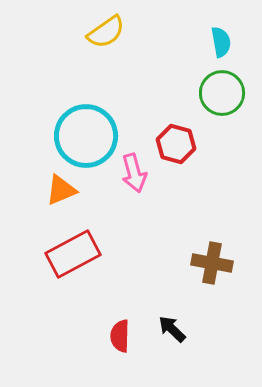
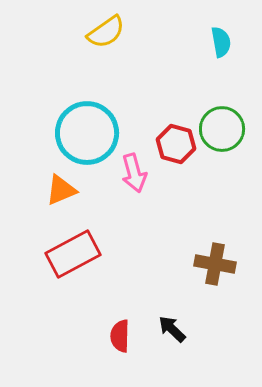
green circle: moved 36 px down
cyan circle: moved 1 px right, 3 px up
brown cross: moved 3 px right, 1 px down
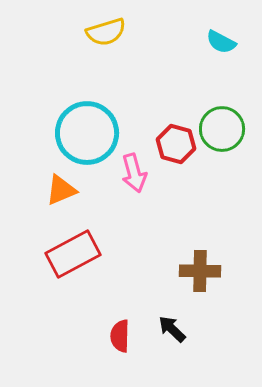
yellow semicircle: rotated 18 degrees clockwise
cyan semicircle: rotated 128 degrees clockwise
brown cross: moved 15 px left, 7 px down; rotated 9 degrees counterclockwise
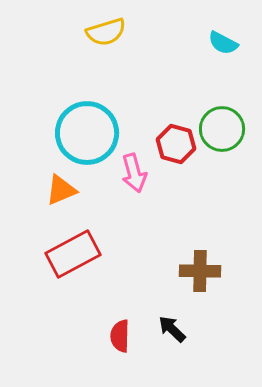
cyan semicircle: moved 2 px right, 1 px down
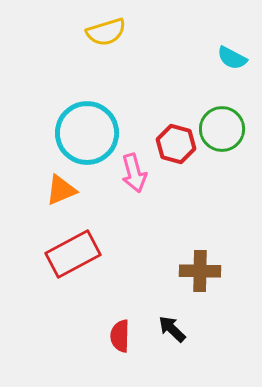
cyan semicircle: moved 9 px right, 15 px down
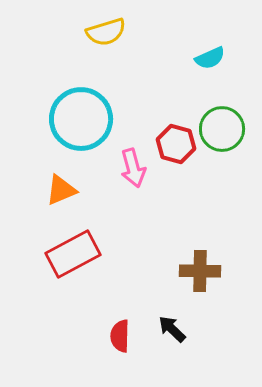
cyan semicircle: moved 22 px left; rotated 52 degrees counterclockwise
cyan circle: moved 6 px left, 14 px up
pink arrow: moved 1 px left, 5 px up
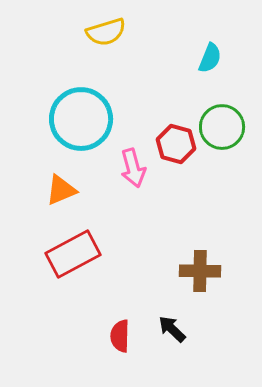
cyan semicircle: rotated 44 degrees counterclockwise
green circle: moved 2 px up
